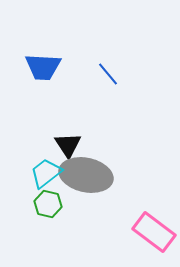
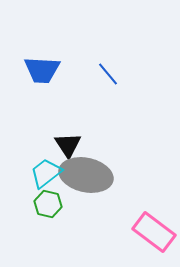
blue trapezoid: moved 1 px left, 3 px down
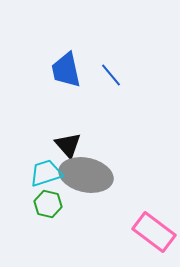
blue trapezoid: moved 24 px right; rotated 75 degrees clockwise
blue line: moved 3 px right, 1 px down
black triangle: rotated 8 degrees counterclockwise
cyan trapezoid: rotated 20 degrees clockwise
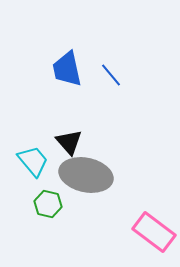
blue trapezoid: moved 1 px right, 1 px up
black triangle: moved 1 px right, 3 px up
cyan trapezoid: moved 13 px left, 12 px up; rotated 68 degrees clockwise
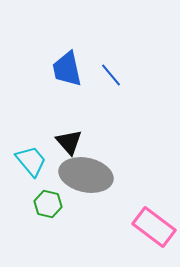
cyan trapezoid: moved 2 px left
pink rectangle: moved 5 px up
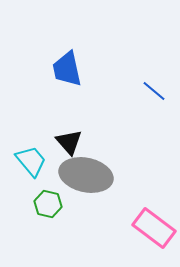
blue line: moved 43 px right, 16 px down; rotated 10 degrees counterclockwise
pink rectangle: moved 1 px down
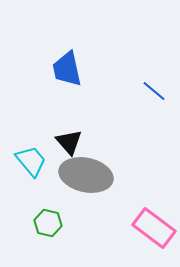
green hexagon: moved 19 px down
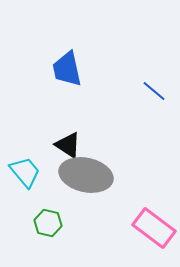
black triangle: moved 1 px left, 3 px down; rotated 16 degrees counterclockwise
cyan trapezoid: moved 6 px left, 11 px down
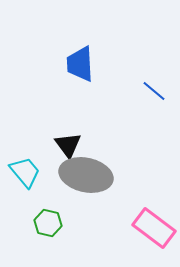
blue trapezoid: moved 13 px right, 5 px up; rotated 9 degrees clockwise
black triangle: rotated 20 degrees clockwise
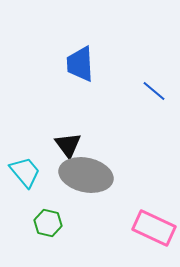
pink rectangle: rotated 12 degrees counterclockwise
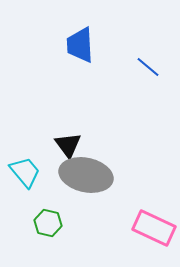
blue trapezoid: moved 19 px up
blue line: moved 6 px left, 24 px up
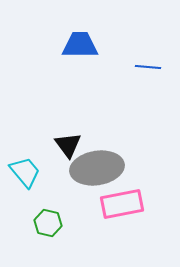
blue trapezoid: rotated 93 degrees clockwise
blue line: rotated 35 degrees counterclockwise
gray ellipse: moved 11 px right, 7 px up; rotated 21 degrees counterclockwise
pink rectangle: moved 32 px left, 24 px up; rotated 36 degrees counterclockwise
